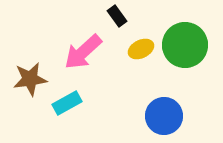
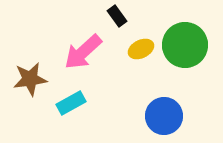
cyan rectangle: moved 4 px right
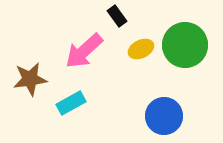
pink arrow: moved 1 px right, 1 px up
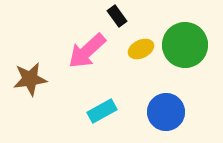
pink arrow: moved 3 px right
cyan rectangle: moved 31 px right, 8 px down
blue circle: moved 2 px right, 4 px up
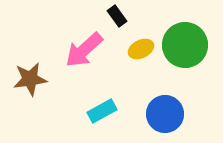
pink arrow: moved 3 px left, 1 px up
blue circle: moved 1 px left, 2 px down
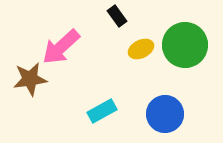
pink arrow: moved 23 px left, 3 px up
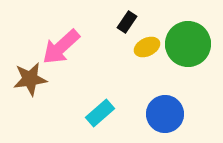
black rectangle: moved 10 px right, 6 px down; rotated 70 degrees clockwise
green circle: moved 3 px right, 1 px up
yellow ellipse: moved 6 px right, 2 px up
cyan rectangle: moved 2 px left, 2 px down; rotated 12 degrees counterclockwise
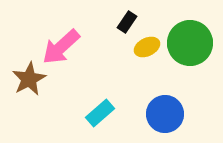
green circle: moved 2 px right, 1 px up
brown star: moved 1 px left; rotated 20 degrees counterclockwise
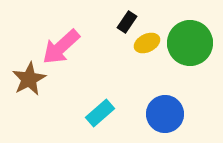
yellow ellipse: moved 4 px up
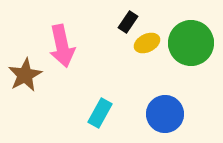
black rectangle: moved 1 px right
green circle: moved 1 px right
pink arrow: moved 1 px right, 1 px up; rotated 60 degrees counterclockwise
brown star: moved 4 px left, 4 px up
cyan rectangle: rotated 20 degrees counterclockwise
